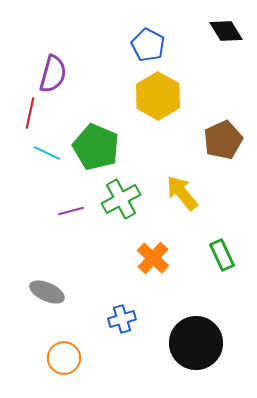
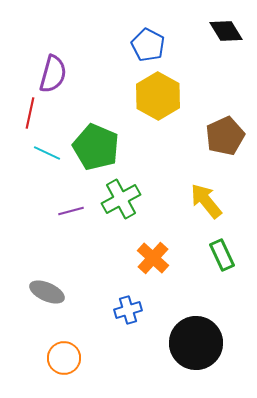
brown pentagon: moved 2 px right, 4 px up
yellow arrow: moved 24 px right, 8 px down
blue cross: moved 6 px right, 9 px up
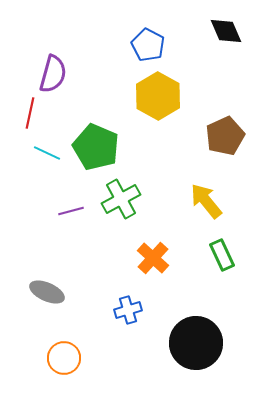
black diamond: rotated 8 degrees clockwise
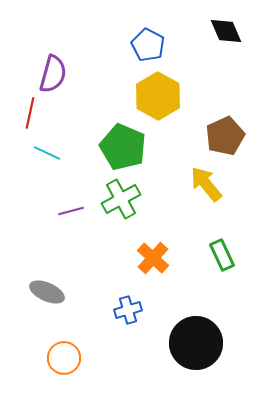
green pentagon: moved 27 px right
yellow arrow: moved 17 px up
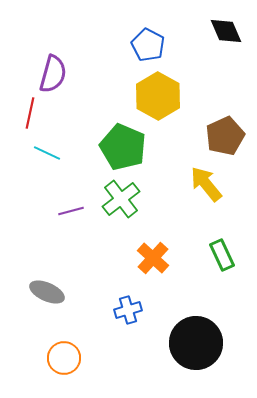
green cross: rotated 9 degrees counterclockwise
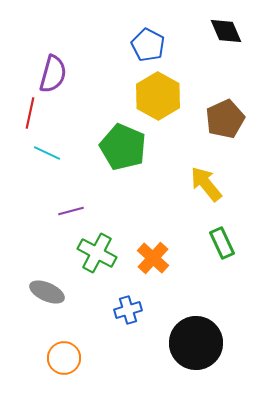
brown pentagon: moved 17 px up
green cross: moved 24 px left, 54 px down; rotated 24 degrees counterclockwise
green rectangle: moved 12 px up
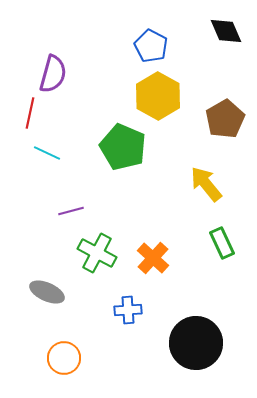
blue pentagon: moved 3 px right, 1 px down
brown pentagon: rotated 6 degrees counterclockwise
blue cross: rotated 12 degrees clockwise
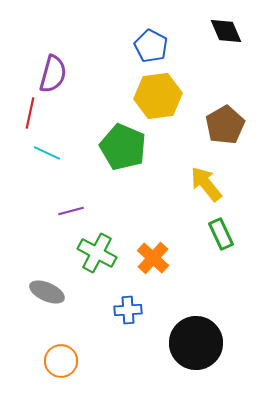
yellow hexagon: rotated 24 degrees clockwise
brown pentagon: moved 6 px down
green rectangle: moved 1 px left, 9 px up
orange circle: moved 3 px left, 3 px down
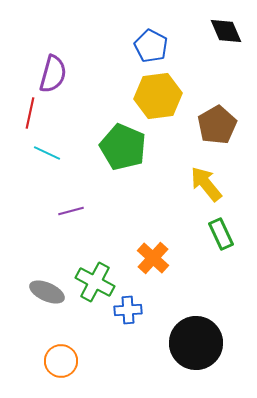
brown pentagon: moved 8 px left
green cross: moved 2 px left, 29 px down
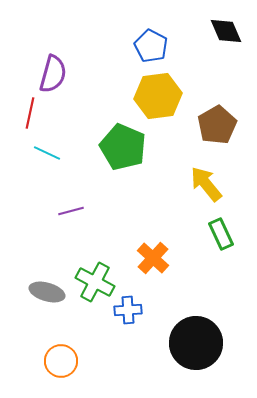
gray ellipse: rotated 8 degrees counterclockwise
